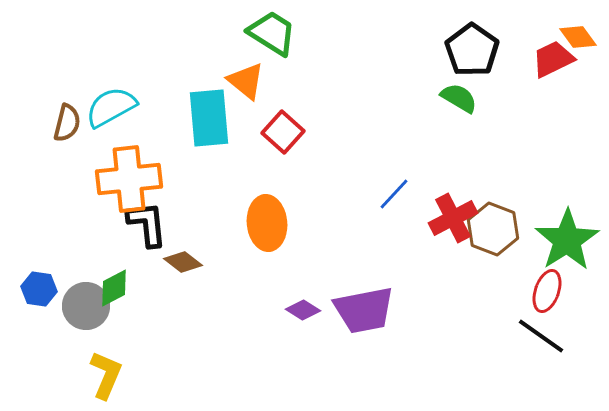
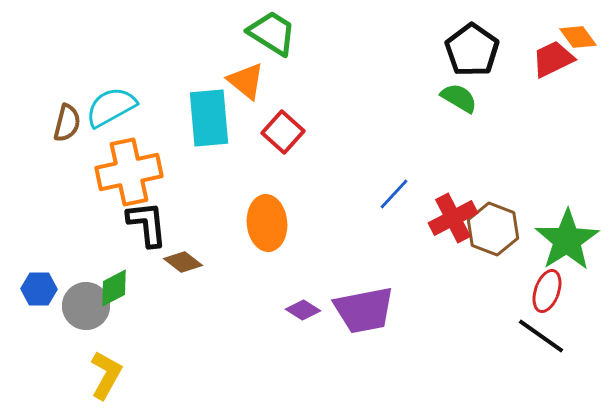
orange cross: moved 7 px up; rotated 6 degrees counterclockwise
blue hexagon: rotated 8 degrees counterclockwise
yellow L-shape: rotated 6 degrees clockwise
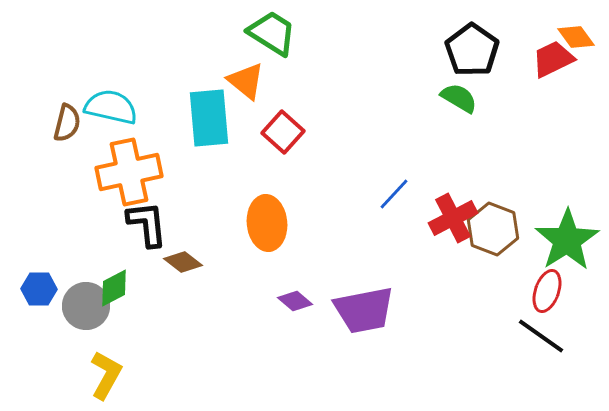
orange diamond: moved 2 px left
cyan semicircle: rotated 42 degrees clockwise
purple diamond: moved 8 px left, 9 px up; rotated 8 degrees clockwise
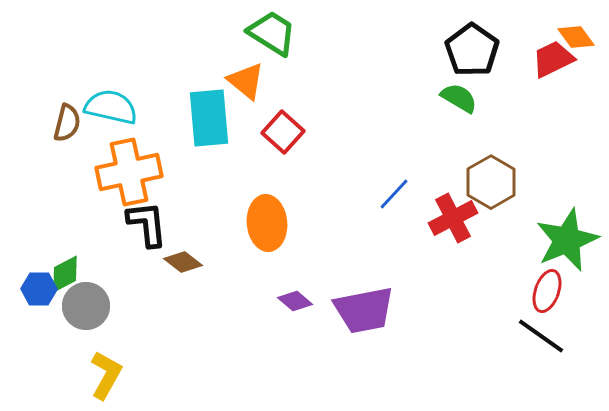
brown hexagon: moved 2 px left, 47 px up; rotated 9 degrees clockwise
green star: rotated 10 degrees clockwise
green diamond: moved 49 px left, 14 px up
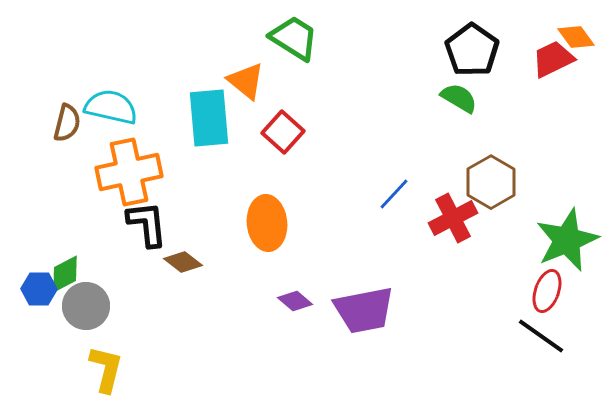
green trapezoid: moved 22 px right, 5 px down
yellow L-shape: moved 6 px up; rotated 15 degrees counterclockwise
